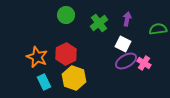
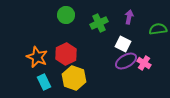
purple arrow: moved 2 px right, 2 px up
green cross: rotated 12 degrees clockwise
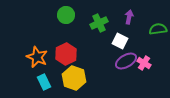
white square: moved 3 px left, 3 px up
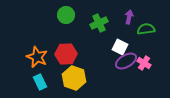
green semicircle: moved 12 px left
white square: moved 6 px down
red hexagon: rotated 25 degrees clockwise
cyan rectangle: moved 4 px left
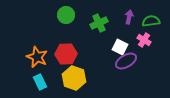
green semicircle: moved 5 px right, 8 px up
pink cross: moved 23 px up
